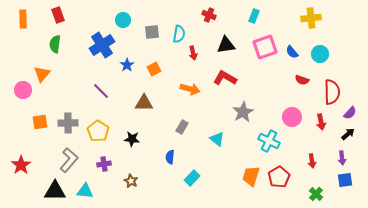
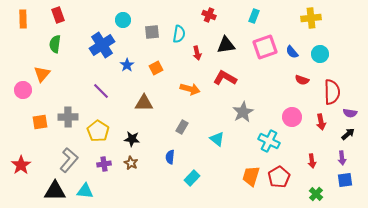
red arrow at (193, 53): moved 4 px right
orange square at (154, 69): moved 2 px right, 1 px up
purple semicircle at (350, 113): rotated 56 degrees clockwise
gray cross at (68, 123): moved 6 px up
brown star at (131, 181): moved 18 px up
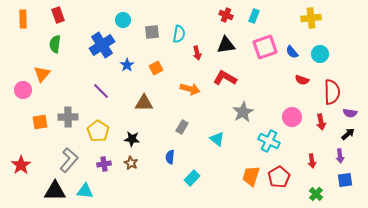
red cross at (209, 15): moved 17 px right
purple arrow at (342, 158): moved 2 px left, 2 px up
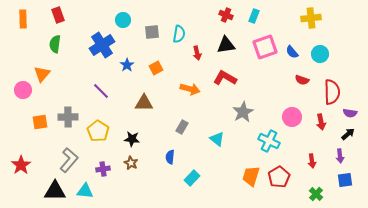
purple cross at (104, 164): moved 1 px left, 5 px down
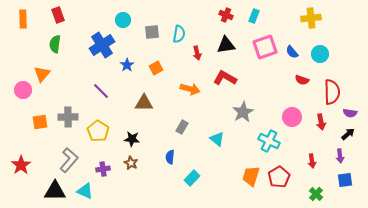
cyan triangle at (85, 191): rotated 18 degrees clockwise
